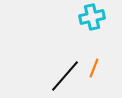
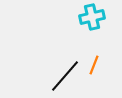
orange line: moved 3 px up
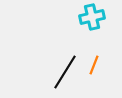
black line: moved 4 px up; rotated 9 degrees counterclockwise
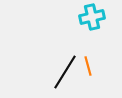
orange line: moved 6 px left, 1 px down; rotated 36 degrees counterclockwise
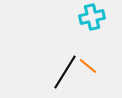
orange line: rotated 36 degrees counterclockwise
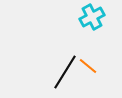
cyan cross: rotated 15 degrees counterclockwise
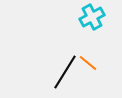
orange line: moved 3 px up
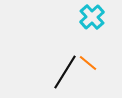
cyan cross: rotated 15 degrees counterclockwise
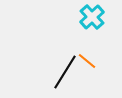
orange line: moved 1 px left, 2 px up
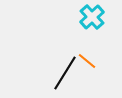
black line: moved 1 px down
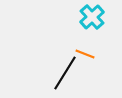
orange line: moved 2 px left, 7 px up; rotated 18 degrees counterclockwise
